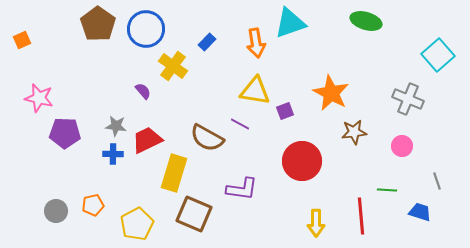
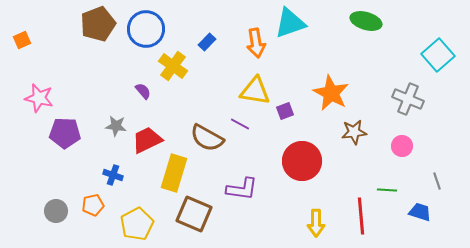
brown pentagon: rotated 16 degrees clockwise
blue cross: moved 21 px down; rotated 18 degrees clockwise
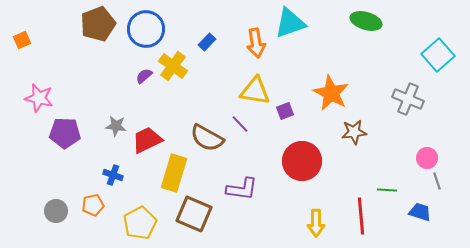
purple semicircle: moved 1 px right, 15 px up; rotated 90 degrees counterclockwise
purple line: rotated 18 degrees clockwise
pink circle: moved 25 px right, 12 px down
yellow pentagon: moved 3 px right, 1 px up
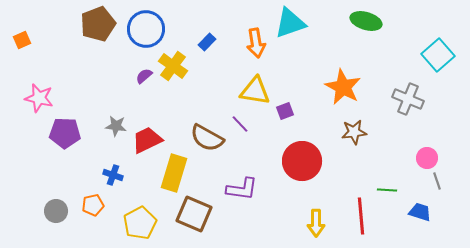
orange star: moved 12 px right, 6 px up
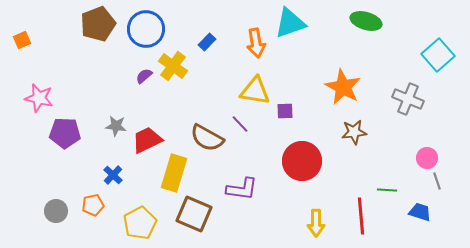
purple square: rotated 18 degrees clockwise
blue cross: rotated 24 degrees clockwise
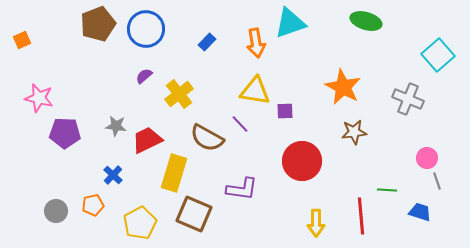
yellow cross: moved 6 px right, 28 px down; rotated 16 degrees clockwise
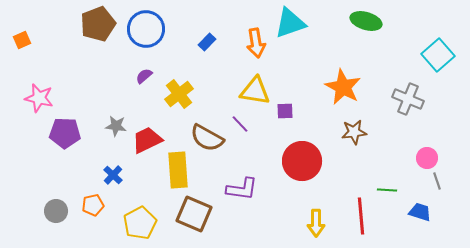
yellow rectangle: moved 4 px right, 3 px up; rotated 21 degrees counterclockwise
